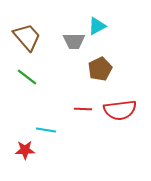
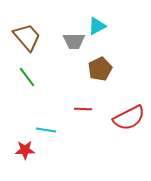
green line: rotated 15 degrees clockwise
red semicircle: moved 9 px right, 8 px down; rotated 20 degrees counterclockwise
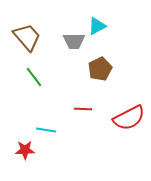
green line: moved 7 px right
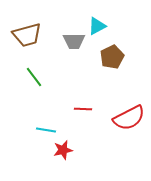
brown trapezoid: moved 2 px up; rotated 116 degrees clockwise
brown pentagon: moved 12 px right, 12 px up
red star: moved 38 px right; rotated 12 degrees counterclockwise
